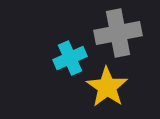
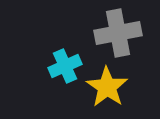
cyan cross: moved 5 px left, 8 px down
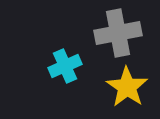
yellow star: moved 20 px right
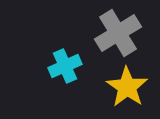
gray cross: rotated 21 degrees counterclockwise
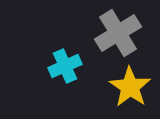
yellow star: moved 3 px right
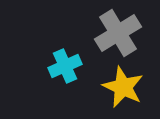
yellow star: moved 7 px left; rotated 9 degrees counterclockwise
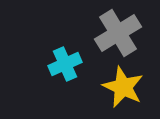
cyan cross: moved 2 px up
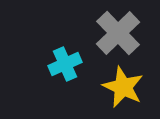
gray cross: rotated 12 degrees counterclockwise
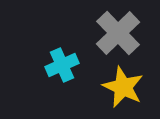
cyan cross: moved 3 px left, 1 px down
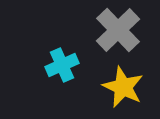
gray cross: moved 3 px up
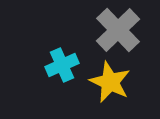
yellow star: moved 13 px left, 5 px up
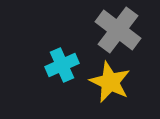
gray cross: rotated 9 degrees counterclockwise
